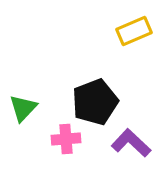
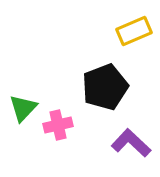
black pentagon: moved 10 px right, 15 px up
pink cross: moved 8 px left, 14 px up; rotated 8 degrees counterclockwise
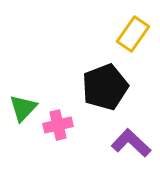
yellow rectangle: moved 1 px left, 3 px down; rotated 32 degrees counterclockwise
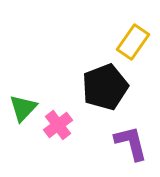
yellow rectangle: moved 8 px down
pink cross: rotated 24 degrees counterclockwise
purple L-shape: rotated 33 degrees clockwise
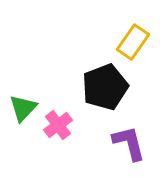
purple L-shape: moved 2 px left
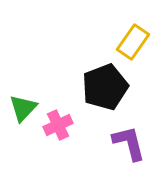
pink cross: rotated 12 degrees clockwise
